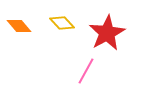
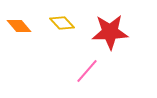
red star: moved 3 px right, 1 px up; rotated 27 degrees clockwise
pink line: moved 1 px right; rotated 12 degrees clockwise
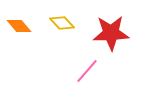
red star: moved 1 px right, 1 px down
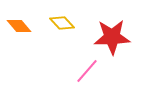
red star: moved 1 px right, 4 px down
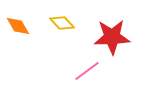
orange diamond: moved 1 px left; rotated 10 degrees clockwise
pink line: rotated 12 degrees clockwise
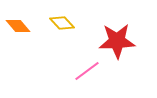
orange diamond: rotated 10 degrees counterclockwise
red star: moved 5 px right, 4 px down
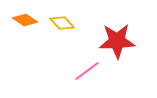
orange diamond: moved 7 px right, 6 px up; rotated 15 degrees counterclockwise
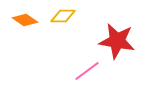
yellow diamond: moved 1 px right, 7 px up; rotated 45 degrees counterclockwise
red star: rotated 12 degrees clockwise
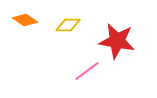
yellow diamond: moved 5 px right, 9 px down
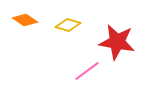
yellow diamond: rotated 15 degrees clockwise
red star: moved 1 px down
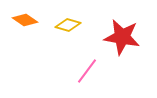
red star: moved 5 px right, 5 px up
pink line: rotated 16 degrees counterclockwise
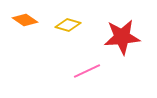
red star: rotated 15 degrees counterclockwise
pink line: rotated 28 degrees clockwise
